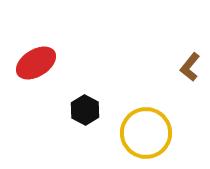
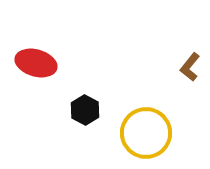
red ellipse: rotated 48 degrees clockwise
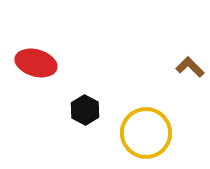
brown L-shape: rotated 96 degrees clockwise
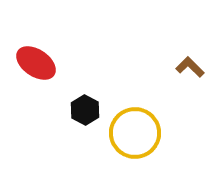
red ellipse: rotated 18 degrees clockwise
yellow circle: moved 11 px left
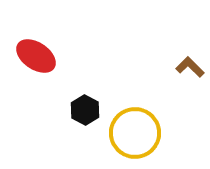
red ellipse: moved 7 px up
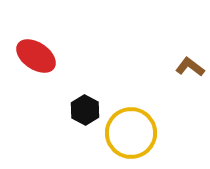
brown L-shape: rotated 8 degrees counterclockwise
yellow circle: moved 4 px left
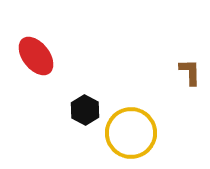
red ellipse: rotated 18 degrees clockwise
brown L-shape: moved 5 px down; rotated 52 degrees clockwise
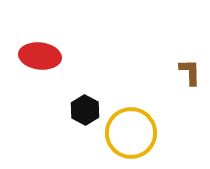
red ellipse: moved 4 px right; rotated 45 degrees counterclockwise
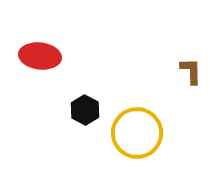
brown L-shape: moved 1 px right, 1 px up
yellow circle: moved 6 px right
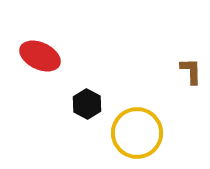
red ellipse: rotated 18 degrees clockwise
black hexagon: moved 2 px right, 6 px up
